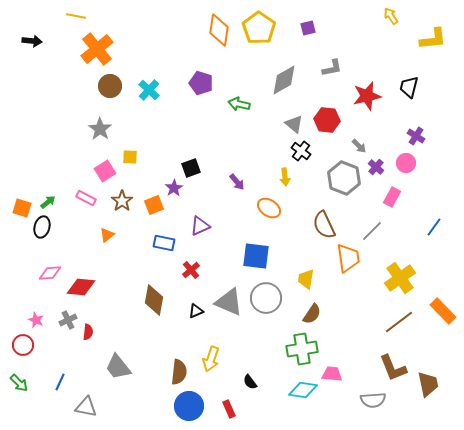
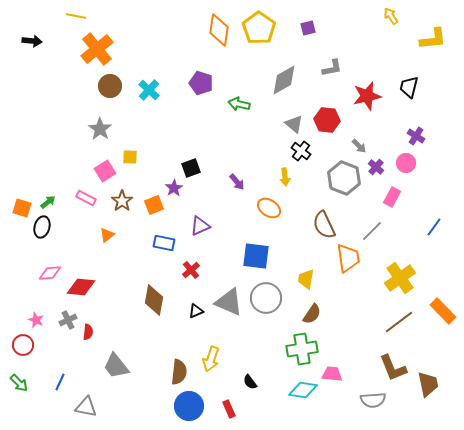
gray trapezoid at (118, 367): moved 2 px left, 1 px up
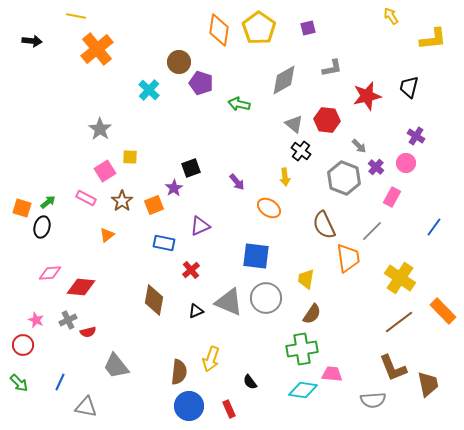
brown circle at (110, 86): moved 69 px right, 24 px up
yellow cross at (400, 278): rotated 20 degrees counterclockwise
red semicircle at (88, 332): rotated 70 degrees clockwise
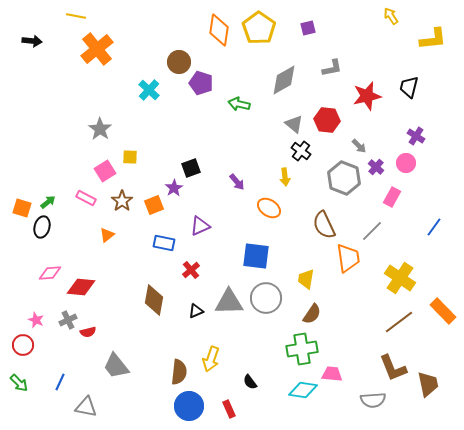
gray triangle at (229, 302): rotated 24 degrees counterclockwise
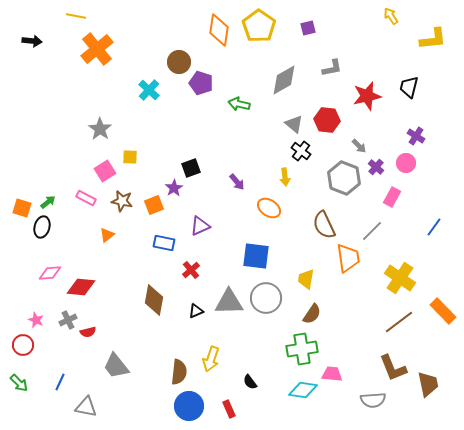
yellow pentagon at (259, 28): moved 2 px up
brown star at (122, 201): rotated 25 degrees counterclockwise
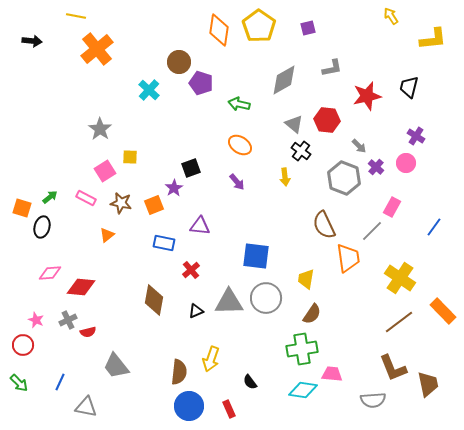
pink rectangle at (392, 197): moved 10 px down
brown star at (122, 201): moved 1 px left, 2 px down
green arrow at (48, 202): moved 2 px right, 5 px up
orange ellipse at (269, 208): moved 29 px left, 63 px up
purple triangle at (200, 226): rotated 30 degrees clockwise
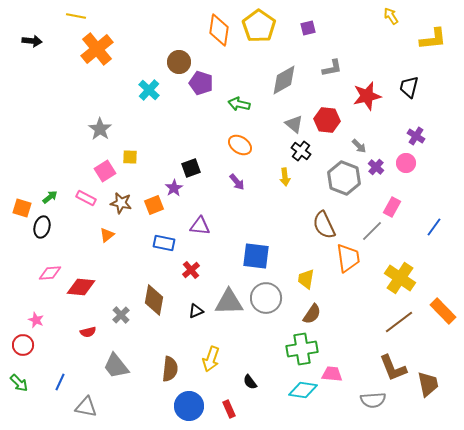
gray cross at (68, 320): moved 53 px right, 5 px up; rotated 18 degrees counterclockwise
brown semicircle at (179, 372): moved 9 px left, 3 px up
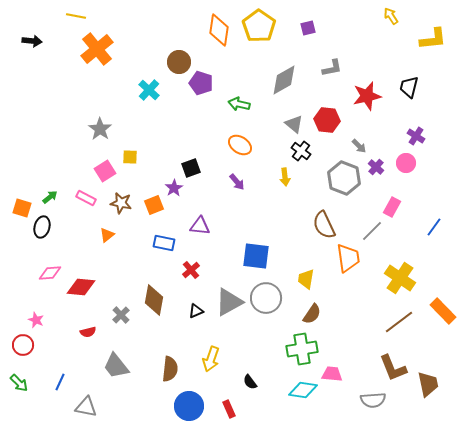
gray triangle at (229, 302): rotated 28 degrees counterclockwise
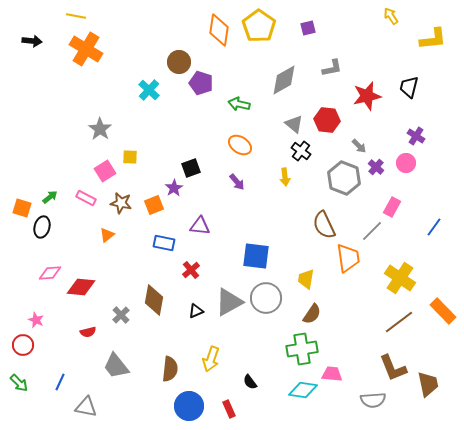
orange cross at (97, 49): moved 11 px left; rotated 20 degrees counterclockwise
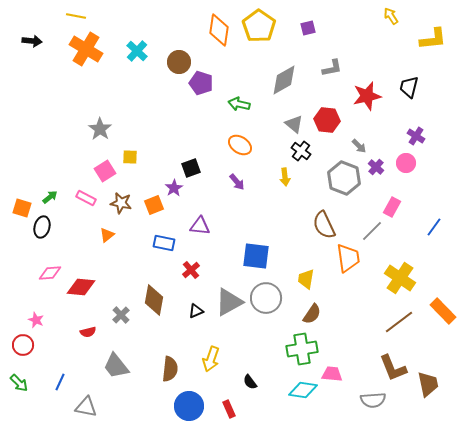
cyan cross at (149, 90): moved 12 px left, 39 px up
